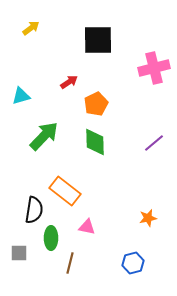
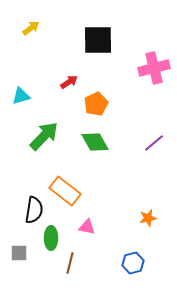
green diamond: rotated 28 degrees counterclockwise
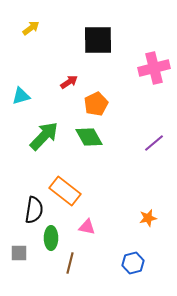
green diamond: moved 6 px left, 5 px up
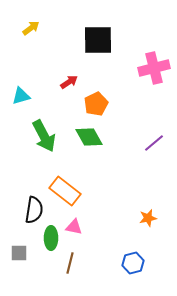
green arrow: rotated 108 degrees clockwise
pink triangle: moved 13 px left
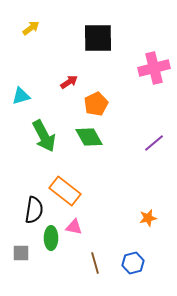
black square: moved 2 px up
gray square: moved 2 px right
brown line: moved 25 px right; rotated 30 degrees counterclockwise
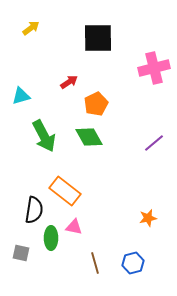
gray square: rotated 12 degrees clockwise
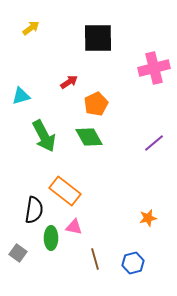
gray square: moved 3 px left; rotated 24 degrees clockwise
brown line: moved 4 px up
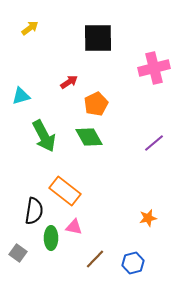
yellow arrow: moved 1 px left
black semicircle: moved 1 px down
brown line: rotated 60 degrees clockwise
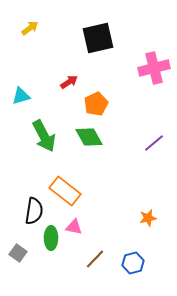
black square: rotated 12 degrees counterclockwise
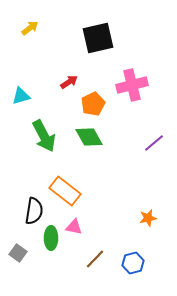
pink cross: moved 22 px left, 17 px down
orange pentagon: moved 3 px left
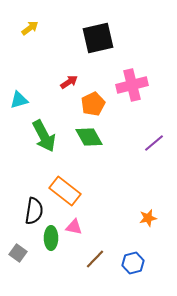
cyan triangle: moved 2 px left, 4 px down
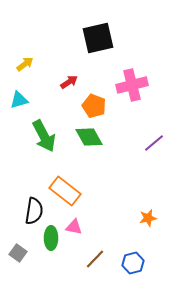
yellow arrow: moved 5 px left, 36 px down
orange pentagon: moved 1 px right, 2 px down; rotated 25 degrees counterclockwise
